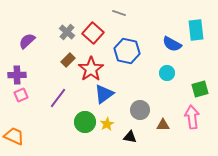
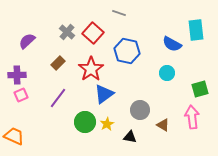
brown rectangle: moved 10 px left, 3 px down
brown triangle: rotated 32 degrees clockwise
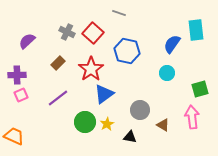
gray cross: rotated 14 degrees counterclockwise
blue semicircle: rotated 96 degrees clockwise
purple line: rotated 15 degrees clockwise
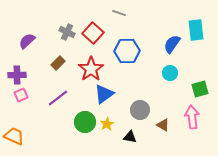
blue hexagon: rotated 15 degrees counterclockwise
cyan circle: moved 3 px right
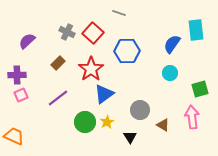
yellow star: moved 2 px up
black triangle: rotated 48 degrees clockwise
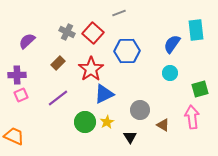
gray line: rotated 40 degrees counterclockwise
blue triangle: rotated 10 degrees clockwise
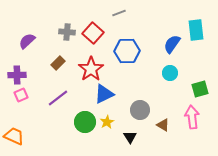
gray cross: rotated 21 degrees counterclockwise
